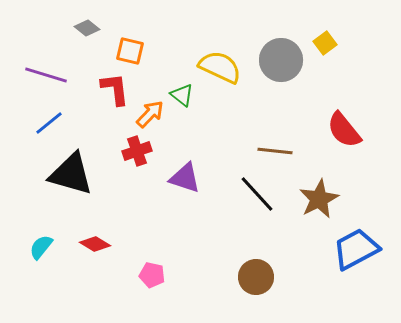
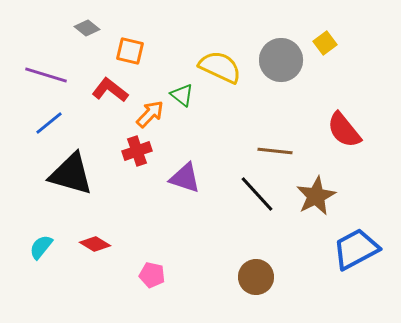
red L-shape: moved 5 px left, 1 px down; rotated 45 degrees counterclockwise
brown star: moved 3 px left, 3 px up
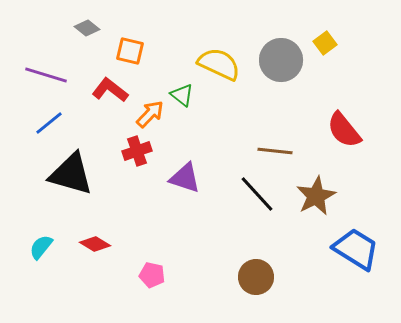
yellow semicircle: moved 1 px left, 3 px up
blue trapezoid: rotated 60 degrees clockwise
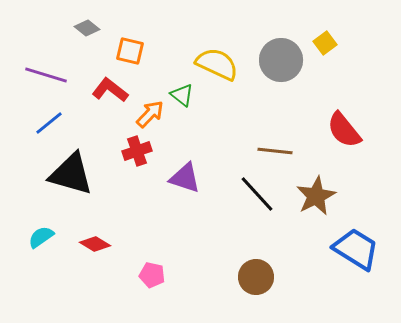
yellow semicircle: moved 2 px left
cyan semicircle: moved 10 px up; rotated 16 degrees clockwise
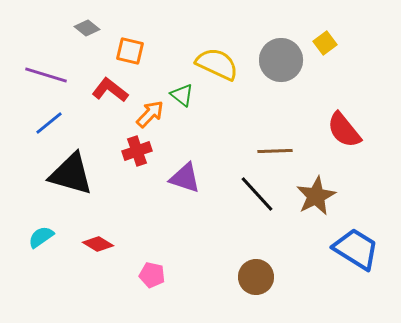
brown line: rotated 8 degrees counterclockwise
red diamond: moved 3 px right
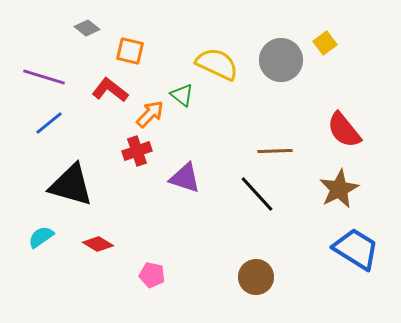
purple line: moved 2 px left, 2 px down
black triangle: moved 11 px down
brown star: moved 23 px right, 7 px up
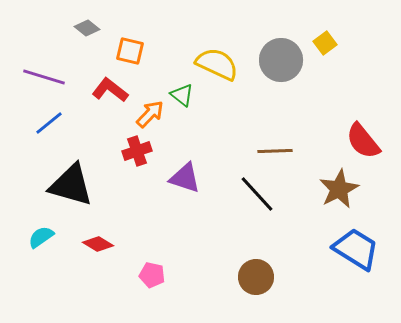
red semicircle: moved 19 px right, 11 px down
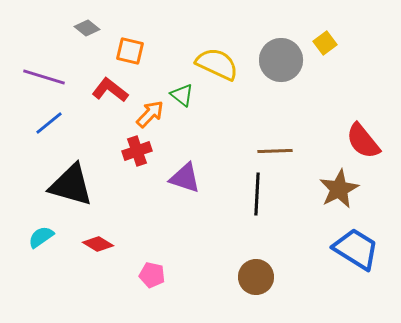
black line: rotated 45 degrees clockwise
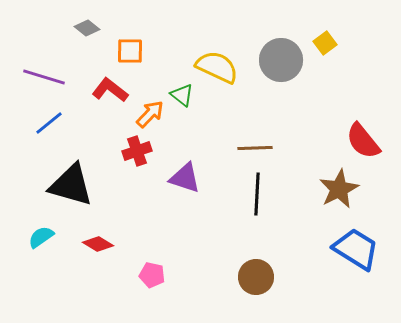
orange square: rotated 12 degrees counterclockwise
yellow semicircle: moved 3 px down
brown line: moved 20 px left, 3 px up
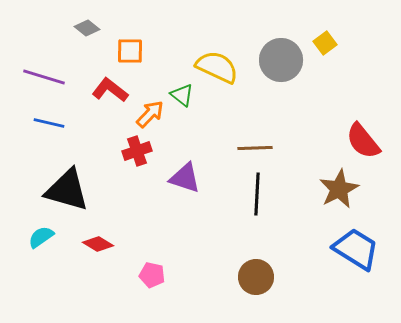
blue line: rotated 52 degrees clockwise
black triangle: moved 4 px left, 5 px down
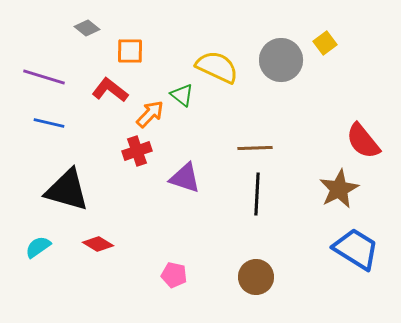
cyan semicircle: moved 3 px left, 10 px down
pink pentagon: moved 22 px right
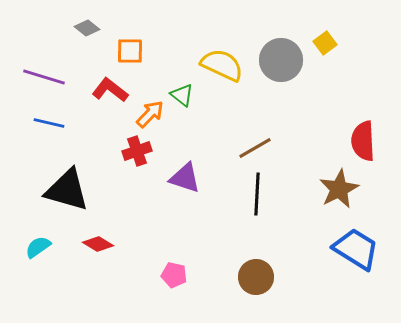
yellow semicircle: moved 5 px right, 2 px up
red semicircle: rotated 36 degrees clockwise
brown line: rotated 28 degrees counterclockwise
